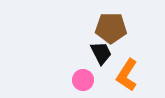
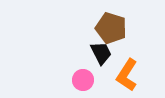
brown pentagon: rotated 16 degrees clockwise
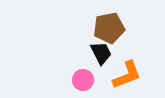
brown pentagon: moved 2 px left; rotated 28 degrees counterclockwise
orange L-shape: rotated 144 degrees counterclockwise
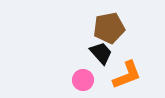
black trapezoid: rotated 15 degrees counterclockwise
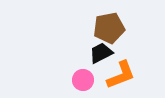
black trapezoid: rotated 75 degrees counterclockwise
orange L-shape: moved 6 px left
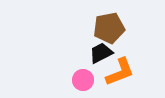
orange L-shape: moved 1 px left, 3 px up
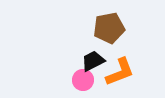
black trapezoid: moved 8 px left, 8 px down
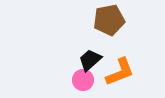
brown pentagon: moved 8 px up
black trapezoid: moved 3 px left, 1 px up; rotated 15 degrees counterclockwise
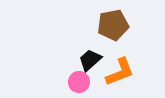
brown pentagon: moved 4 px right, 5 px down
pink circle: moved 4 px left, 2 px down
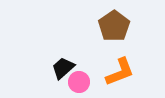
brown pentagon: moved 1 px right, 1 px down; rotated 24 degrees counterclockwise
black trapezoid: moved 27 px left, 8 px down
